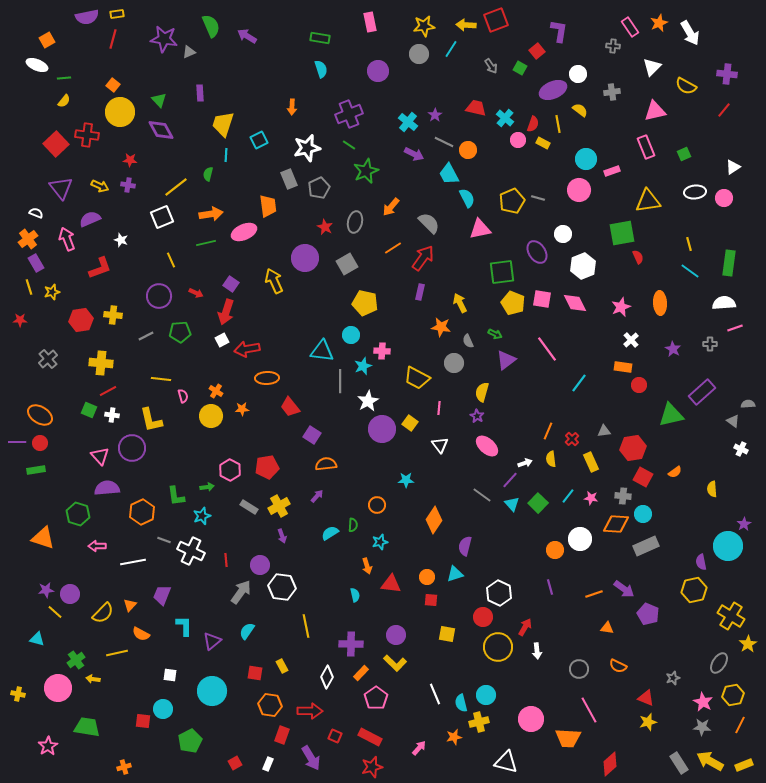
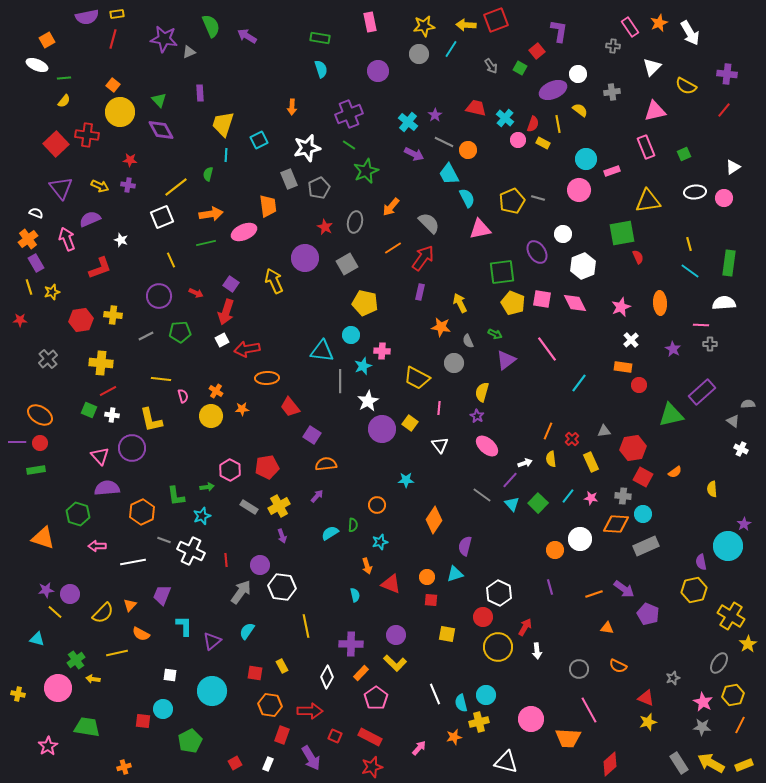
pink line at (735, 328): moved 34 px left, 3 px up; rotated 21 degrees clockwise
red triangle at (391, 584): rotated 15 degrees clockwise
yellow arrow at (710, 761): moved 1 px right, 2 px down
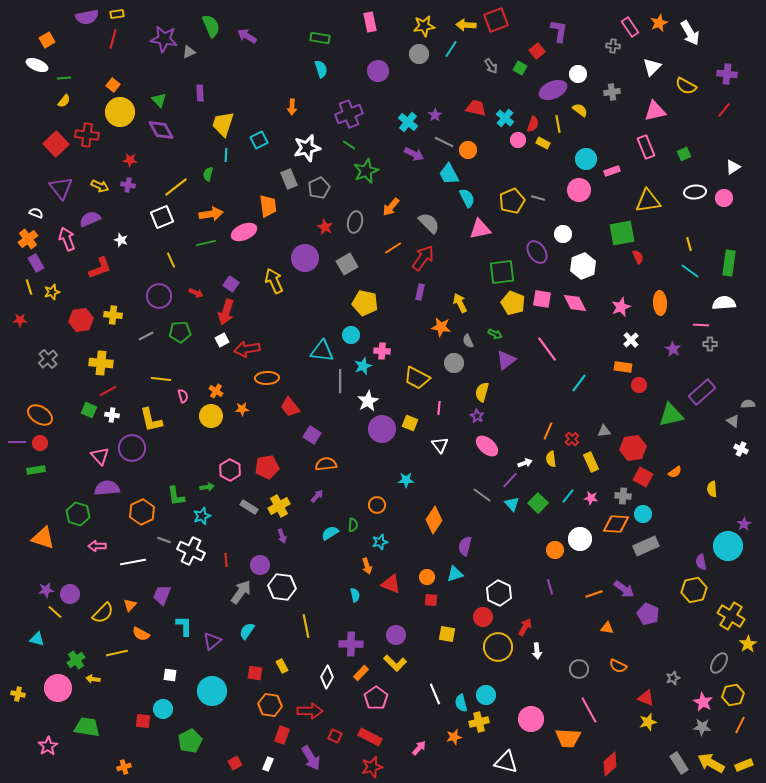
yellow square at (410, 423): rotated 14 degrees counterclockwise
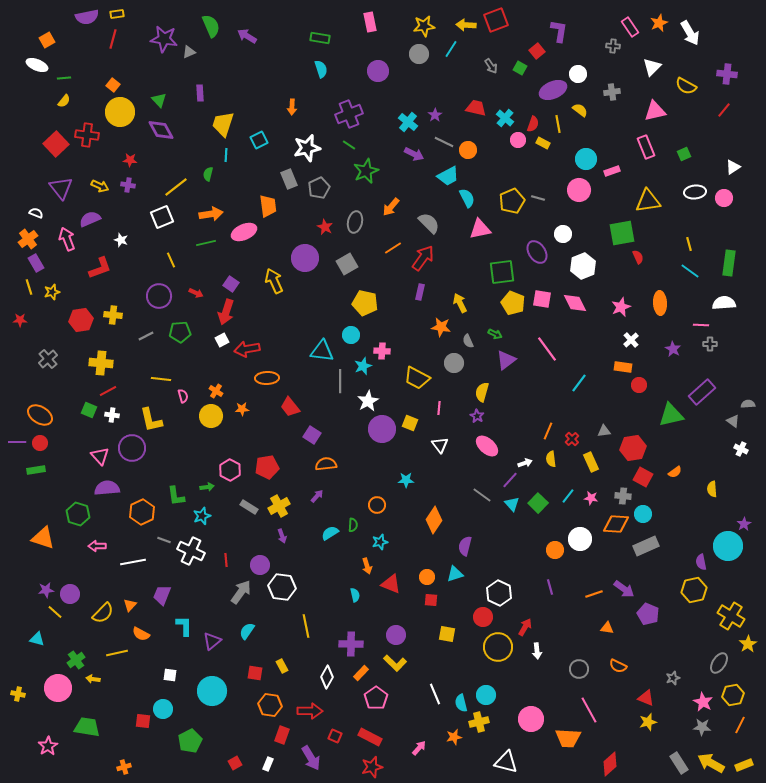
cyan trapezoid at (449, 174): moved 1 px left, 2 px down; rotated 90 degrees counterclockwise
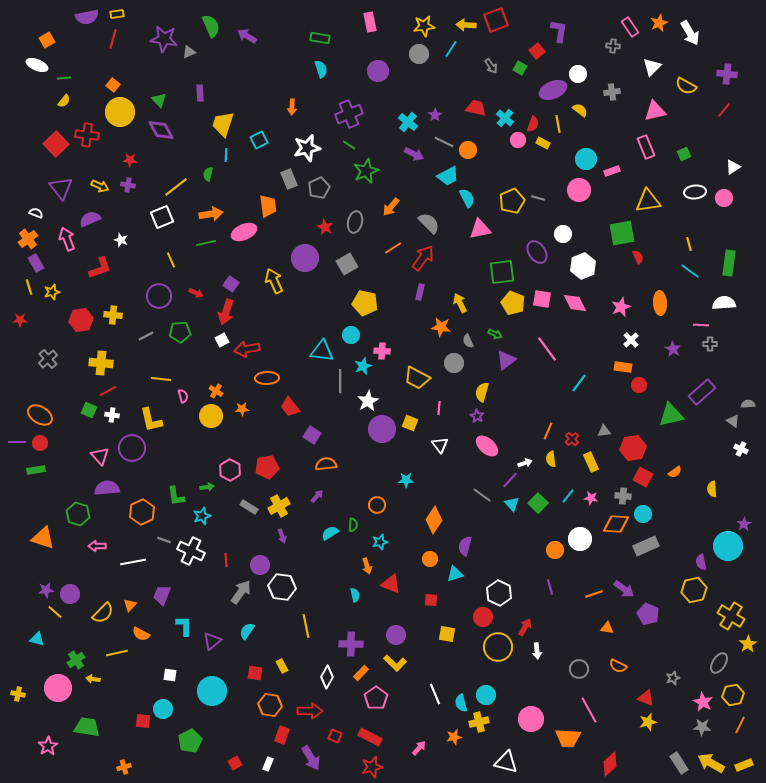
orange circle at (427, 577): moved 3 px right, 18 px up
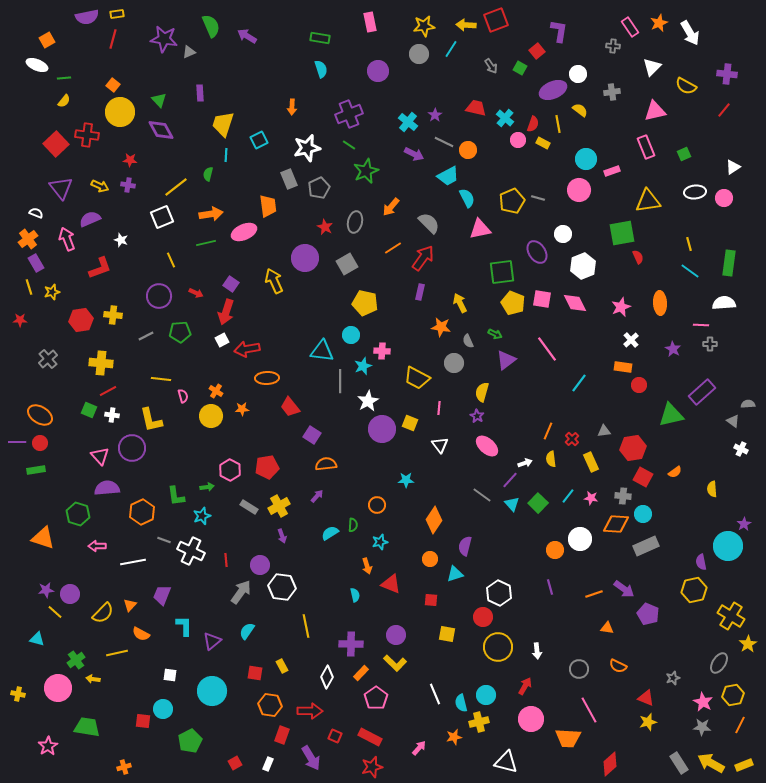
red arrow at (525, 627): moved 59 px down
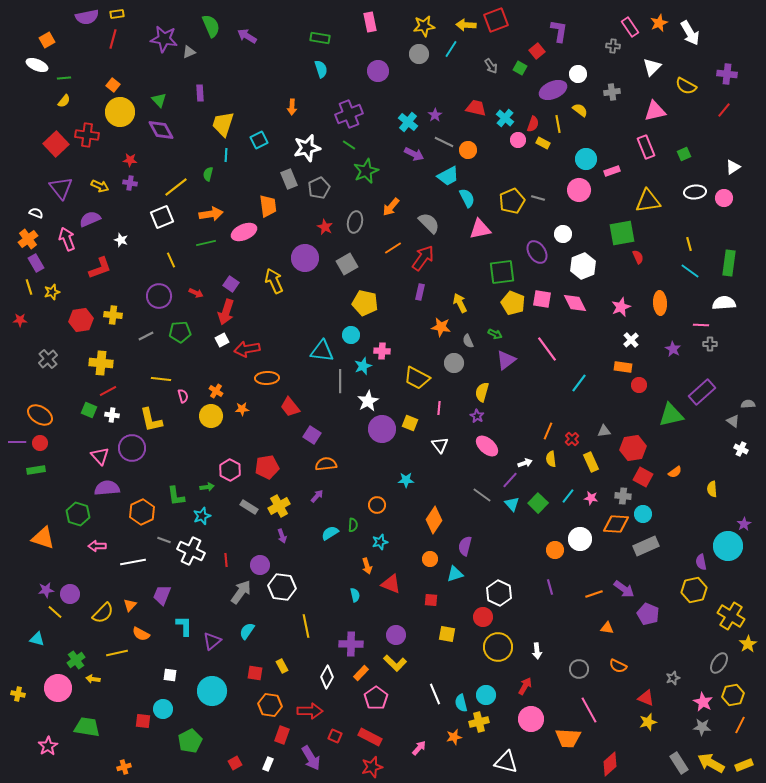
purple cross at (128, 185): moved 2 px right, 2 px up
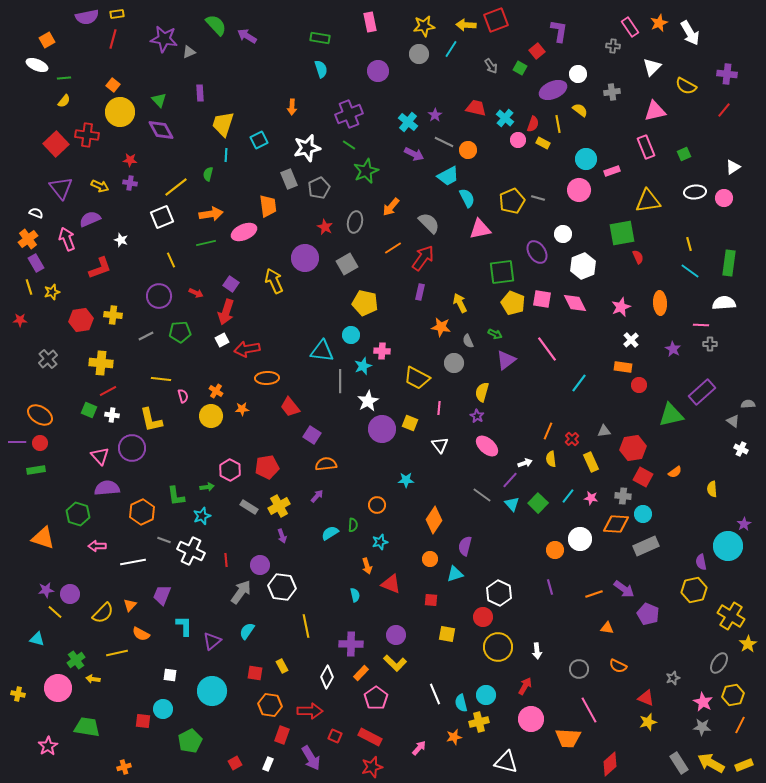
green semicircle at (211, 26): moved 5 px right, 1 px up; rotated 20 degrees counterclockwise
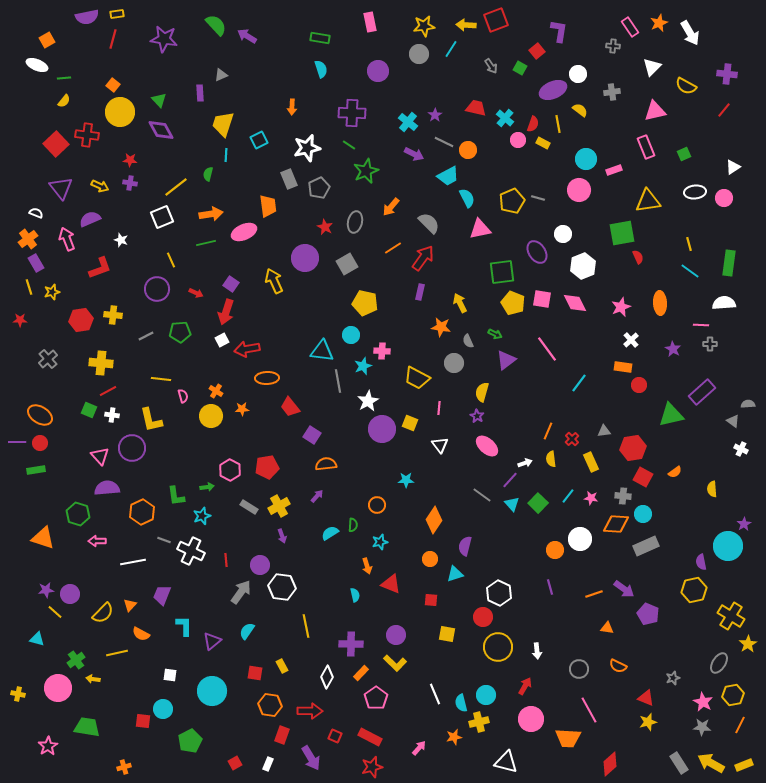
gray triangle at (189, 52): moved 32 px right, 23 px down
purple cross at (349, 114): moved 3 px right, 1 px up; rotated 24 degrees clockwise
pink rectangle at (612, 171): moved 2 px right, 1 px up
purple circle at (159, 296): moved 2 px left, 7 px up
gray line at (340, 381): moved 2 px left; rotated 10 degrees counterclockwise
pink arrow at (97, 546): moved 5 px up
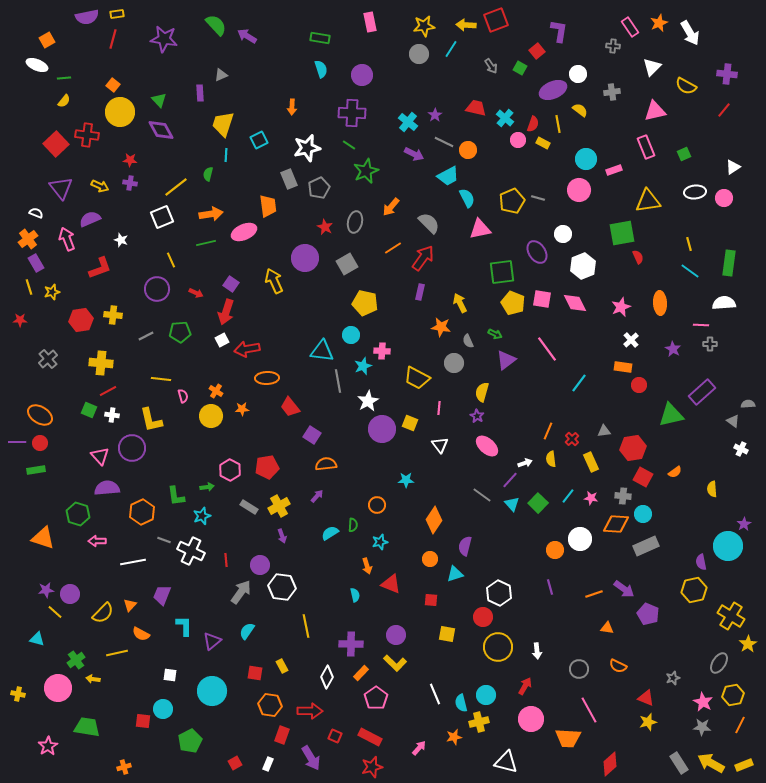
purple circle at (378, 71): moved 16 px left, 4 px down
